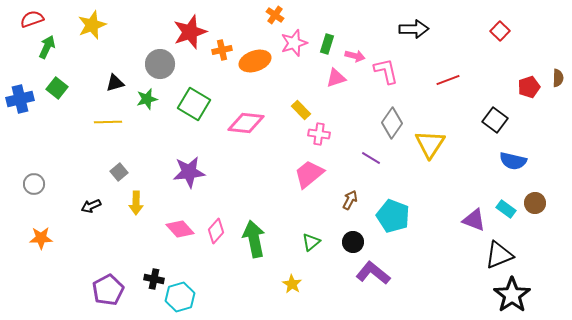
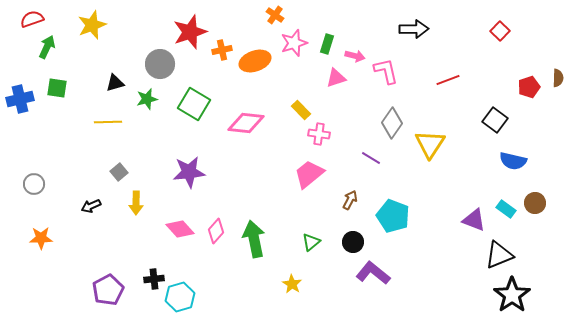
green square at (57, 88): rotated 30 degrees counterclockwise
black cross at (154, 279): rotated 18 degrees counterclockwise
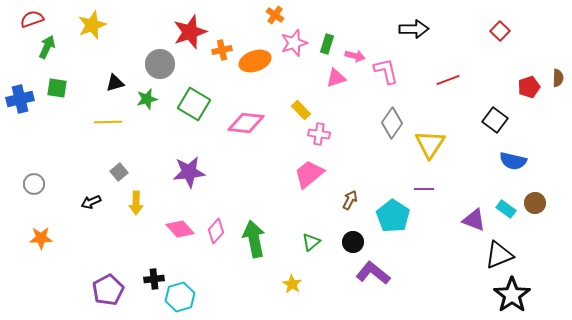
purple line at (371, 158): moved 53 px right, 31 px down; rotated 30 degrees counterclockwise
black arrow at (91, 206): moved 4 px up
cyan pentagon at (393, 216): rotated 12 degrees clockwise
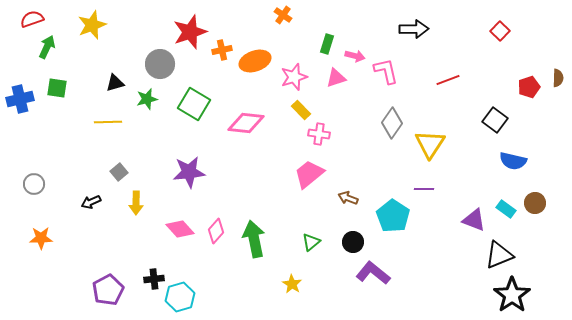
orange cross at (275, 15): moved 8 px right
pink star at (294, 43): moved 34 px down
brown arrow at (350, 200): moved 2 px left, 2 px up; rotated 96 degrees counterclockwise
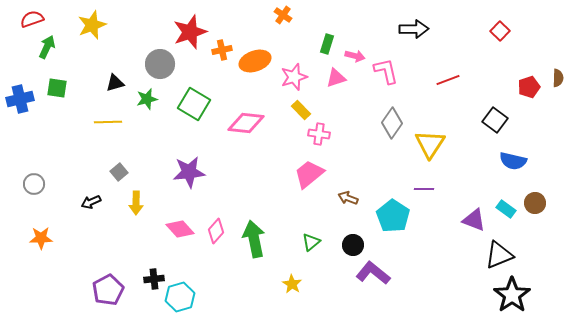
black circle at (353, 242): moved 3 px down
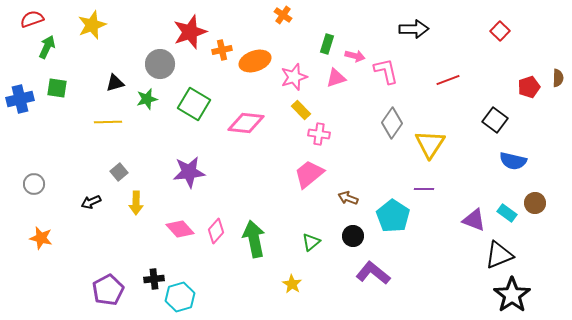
cyan rectangle at (506, 209): moved 1 px right, 4 px down
orange star at (41, 238): rotated 15 degrees clockwise
black circle at (353, 245): moved 9 px up
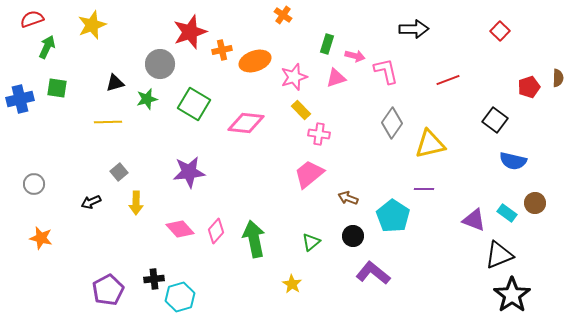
yellow triangle at (430, 144): rotated 44 degrees clockwise
